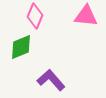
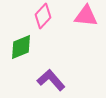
pink diamond: moved 8 px right; rotated 20 degrees clockwise
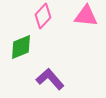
purple L-shape: moved 1 px left, 1 px up
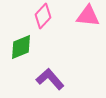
pink triangle: moved 2 px right
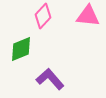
green diamond: moved 2 px down
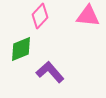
pink diamond: moved 3 px left
purple L-shape: moved 7 px up
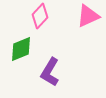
pink triangle: rotated 30 degrees counterclockwise
purple L-shape: rotated 108 degrees counterclockwise
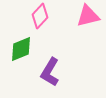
pink triangle: rotated 10 degrees clockwise
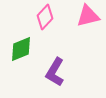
pink diamond: moved 5 px right, 1 px down
purple L-shape: moved 5 px right
